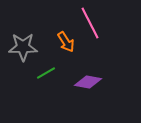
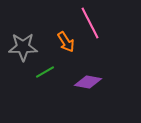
green line: moved 1 px left, 1 px up
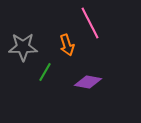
orange arrow: moved 1 px right, 3 px down; rotated 15 degrees clockwise
green line: rotated 30 degrees counterclockwise
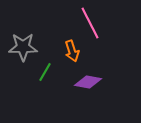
orange arrow: moved 5 px right, 6 px down
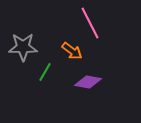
orange arrow: rotated 35 degrees counterclockwise
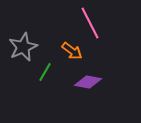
gray star: rotated 24 degrees counterclockwise
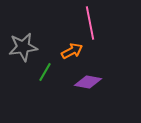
pink line: rotated 16 degrees clockwise
gray star: rotated 16 degrees clockwise
orange arrow: rotated 65 degrees counterclockwise
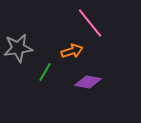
pink line: rotated 28 degrees counterclockwise
gray star: moved 5 px left, 1 px down
orange arrow: rotated 10 degrees clockwise
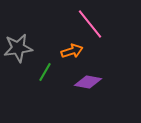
pink line: moved 1 px down
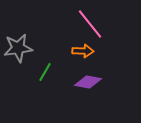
orange arrow: moved 11 px right; rotated 20 degrees clockwise
